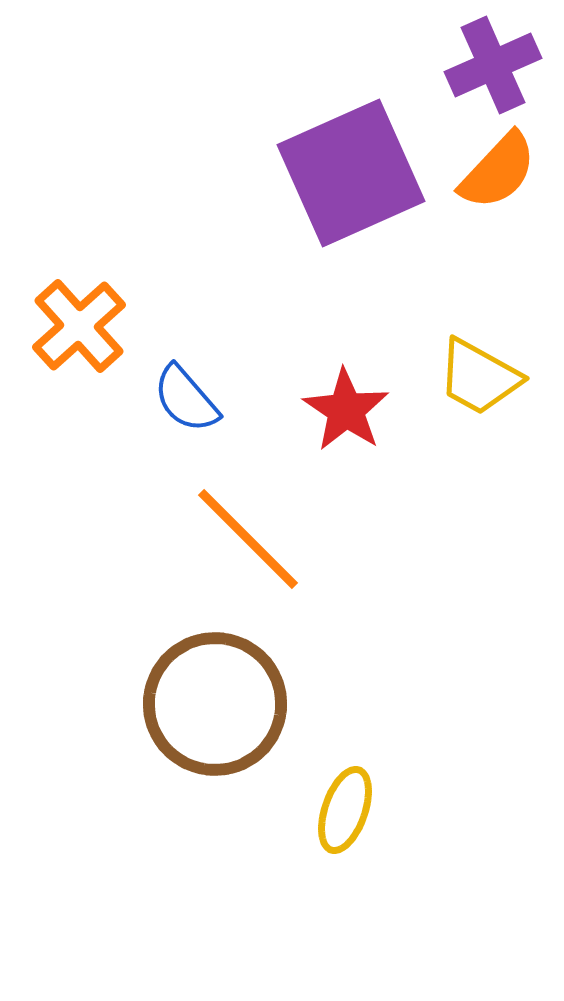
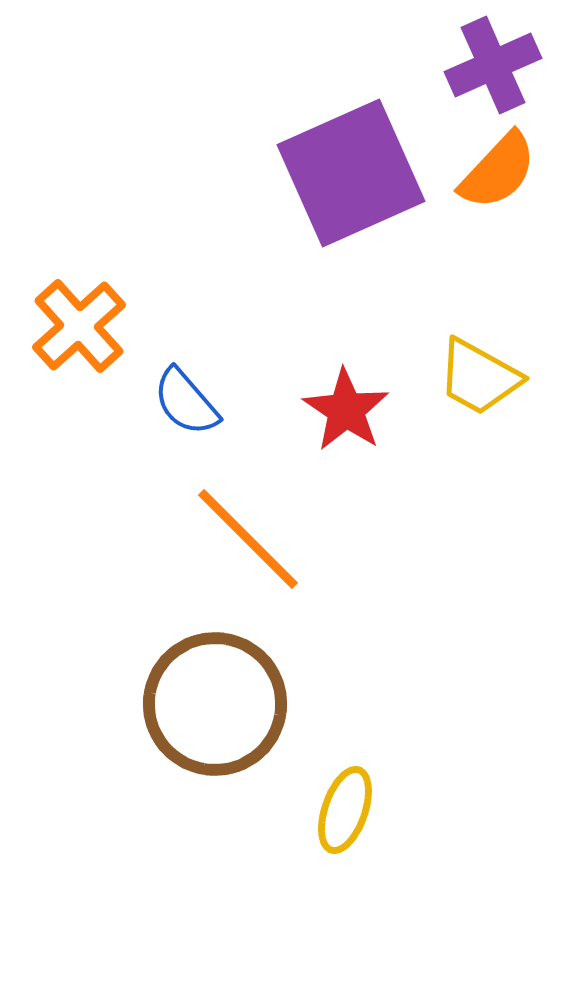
blue semicircle: moved 3 px down
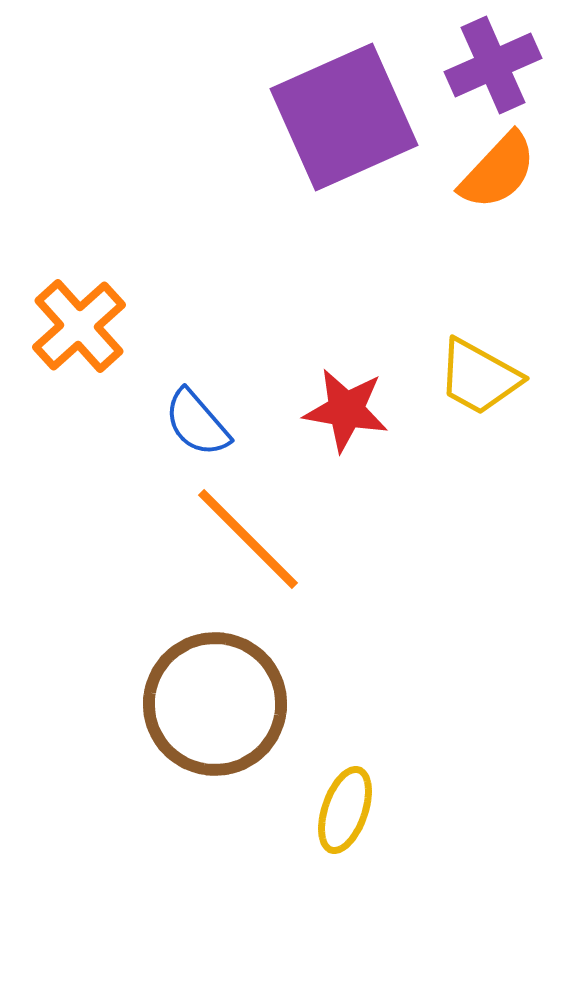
purple square: moved 7 px left, 56 px up
blue semicircle: moved 11 px right, 21 px down
red star: rotated 24 degrees counterclockwise
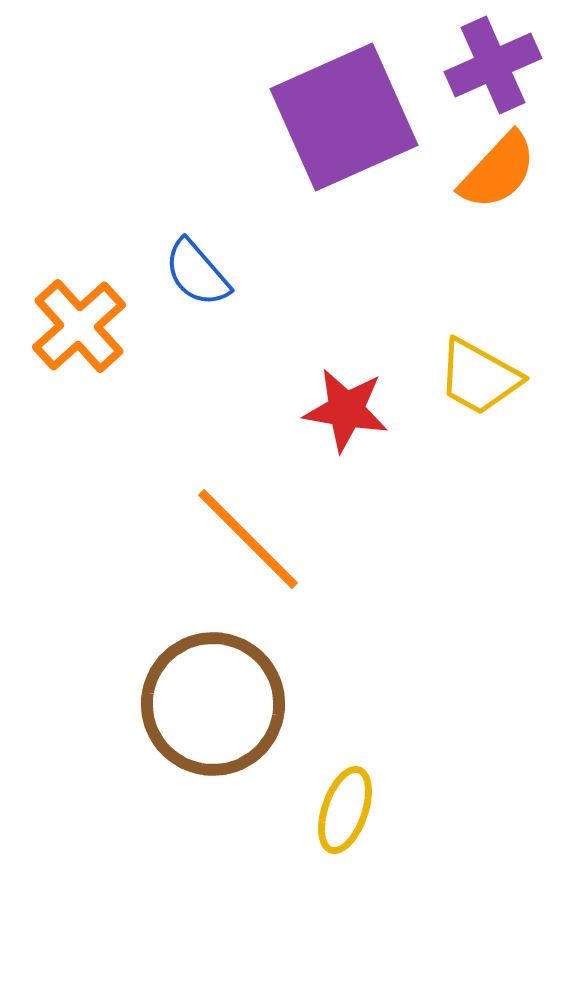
blue semicircle: moved 150 px up
brown circle: moved 2 px left
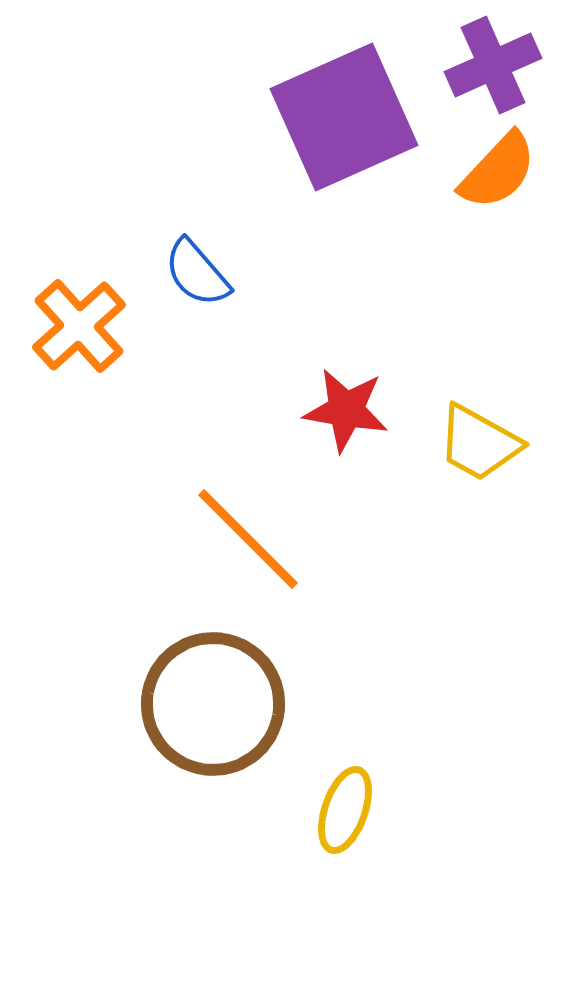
yellow trapezoid: moved 66 px down
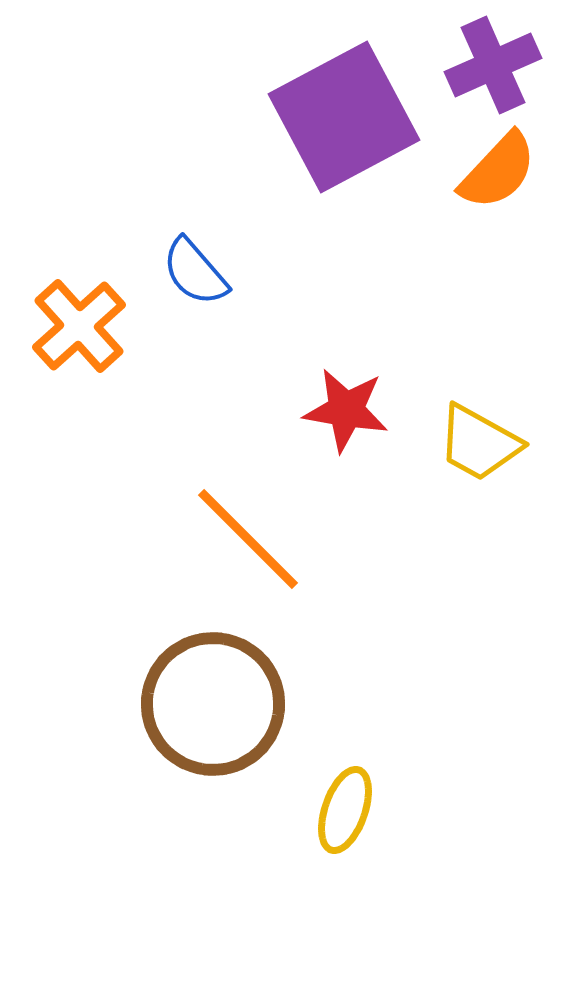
purple square: rotated 4 degrees counterclockwise
blue semicircle: moved 2 px left, 1 px up
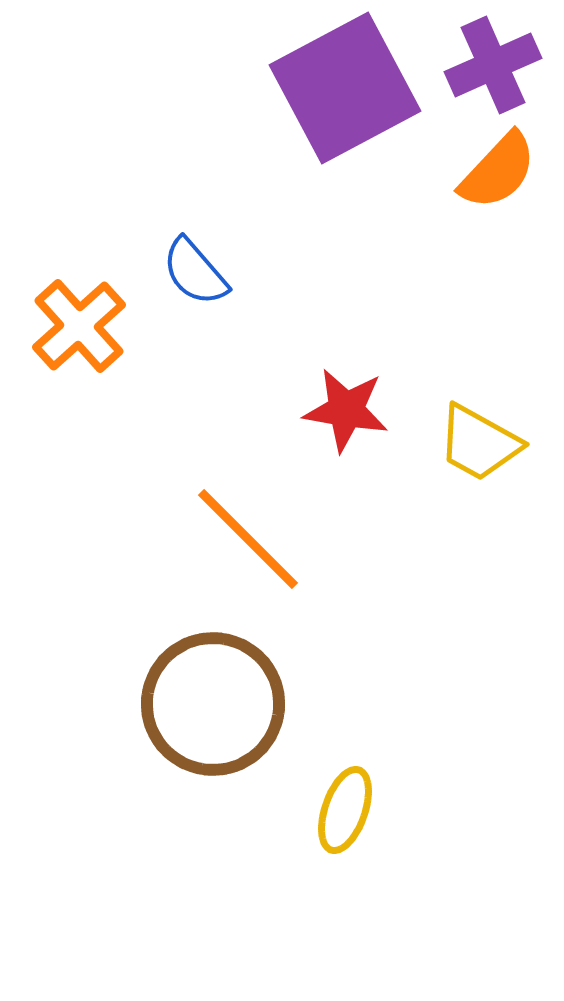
purple square: moved 1 px right, 29 px up
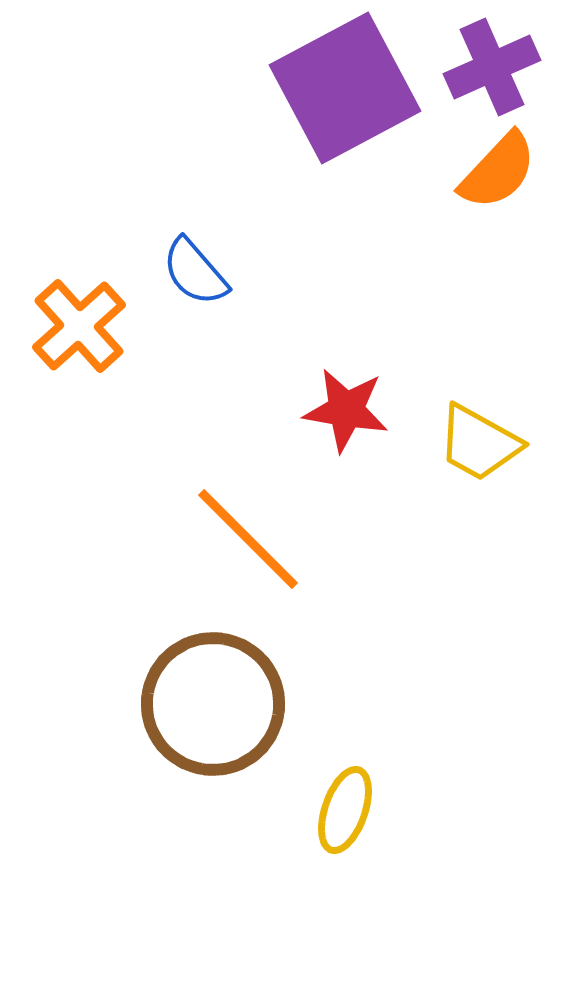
purple cross: moved 1 px left, 2 px down
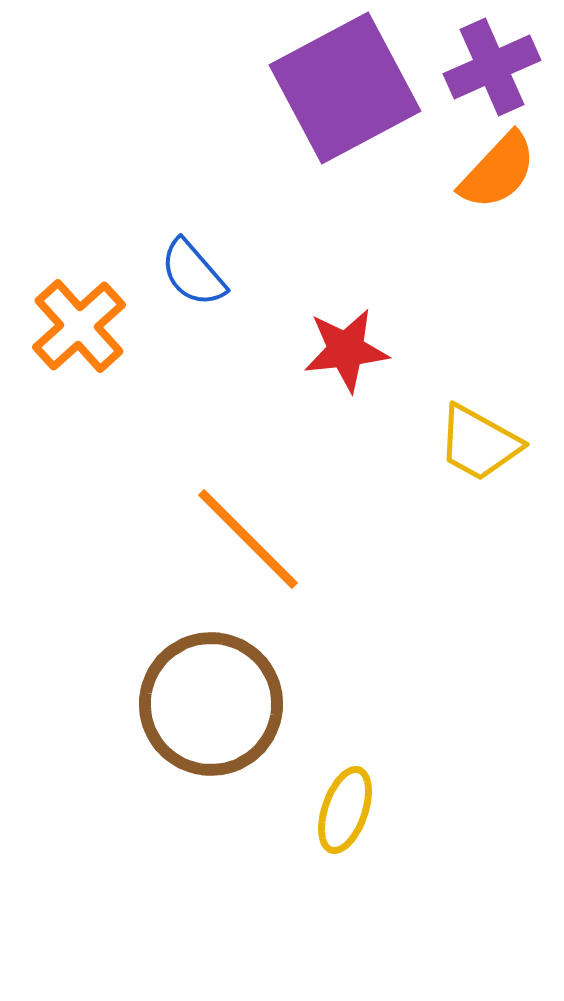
blue semicircle: moved 2 px left, 1 px down
red star: moved 60 px up; rotated 16 degrees counterclockwise
brown circle: moved 2 px left
